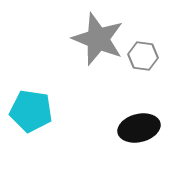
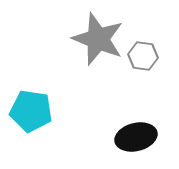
black ellipse: moved 3 px left, 9 px down
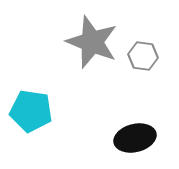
gray star: moved 6 px left, 3 px down
black ellipse: moved 1 px left, 1 px down
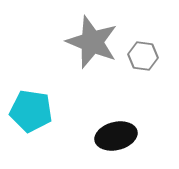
black ellipse: moved 19 px left, 2 px up
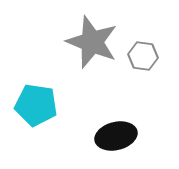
cyan pentagon: moved 5 px right, 6 px up
